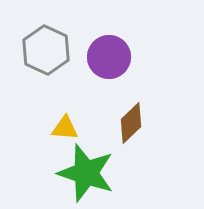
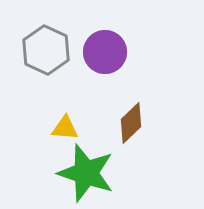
purple circle: moved 4 px left, 5 px up
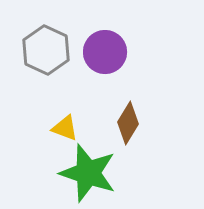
brown diamond: moved 3 px left; rotated 15 degrees counterclockwise
yellow triangle: rotated 16 degrees clockwise
green star: moved 2 px right
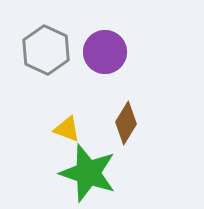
brown diamond: moved 2 px left
yellow triangle: moved 2 px right, 1 px down
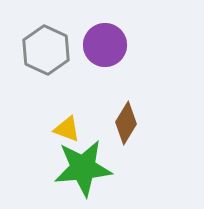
purple circle: moved 7 px up
green star: moved 5 px left, 5 px up; rotated 24 degrees counterclockwise
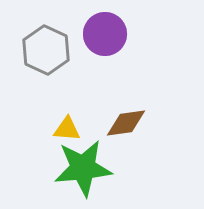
purple circle: moved 11 px up
brown diamond: rotated 51 degrees clockwise
yellow triangle: rotated 16 degrees counterclockwise
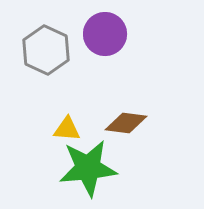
brown diamond: rotated 15 degrees clockwise
green star: moved 5 px right
